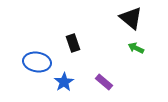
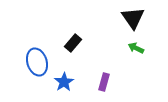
black triangle: moved 2 px right; rotated 15 degrees clockwise
black rectangle: rotated 60 degrees clockwise
blue ellipse: rotated 64 degrees clockwise
purple rectangle: rotated 66 degrees clockwise
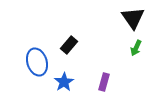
black rectangle: moved 4 px left, 2 px down
green arrow: rotated 91 degrees counterclockwise
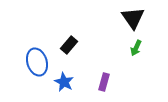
blue star: rotated 12 degrees counterclockwise
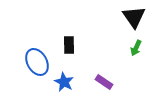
black triangle: moved 1 px right, 1 px up
black rectangle: rotated 42 degrees counterclockwise
blue ellipse: rotated 12 degrees counterclockwise
purple rectangle: rotated 72 degrees counterclockwise
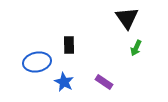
black triangle: moved 7 px left, 1 px down
blue ellipse: rotated 72 degrees counterclockwise
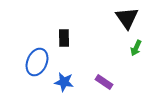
black rectangle: moved 5 px left, 7 px up
blue ellipse: rotated 56 degrees counterclockwise
blue star: rotated 18 degrees counterclockwise
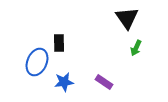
black rectangle: moved 5 px left, 5 px down
blue star: rotated 18 degrees counterclockwise
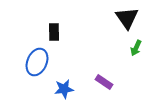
black rectangle: moved 5 px left, 11 px up
blue star: moved 7 px down
